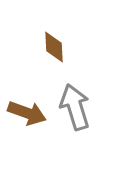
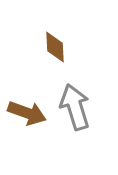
brown diamond: moved 1 px right
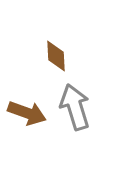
brown diamond: moved 1 px right, 9 px down
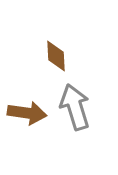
brown arrow: rotated 12 degrees counterclockwise
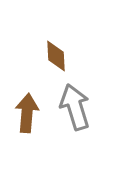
brown arrow: rotated 93 degrees counterclockwise
